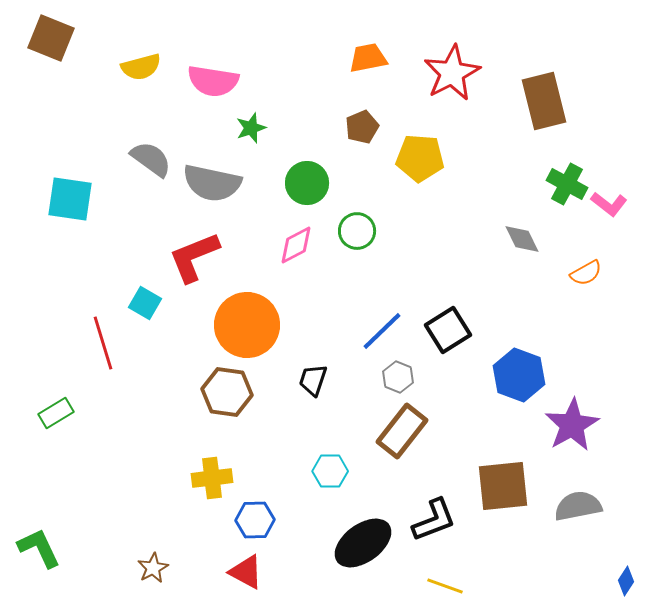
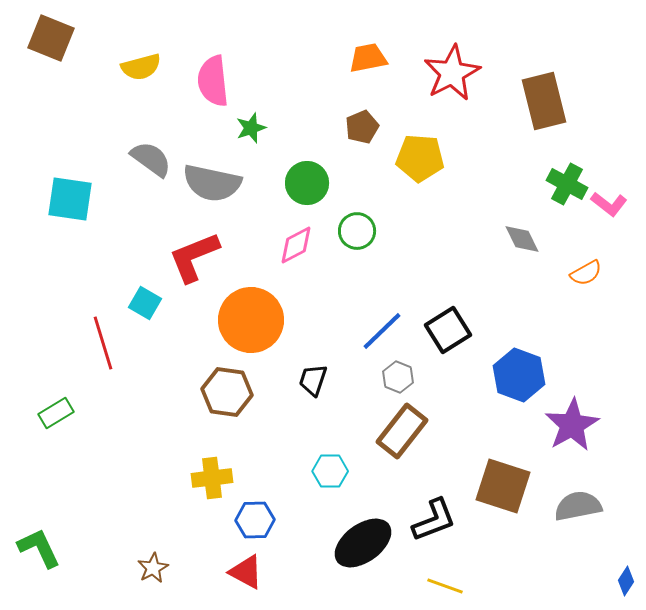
pink semicircle at (213, 81): rotated 75 degrees clockwise
orange circle at (247, 325): moved 4 px right, 5 px up
brown square at (503, 486): rotated 24 degrees clockwise
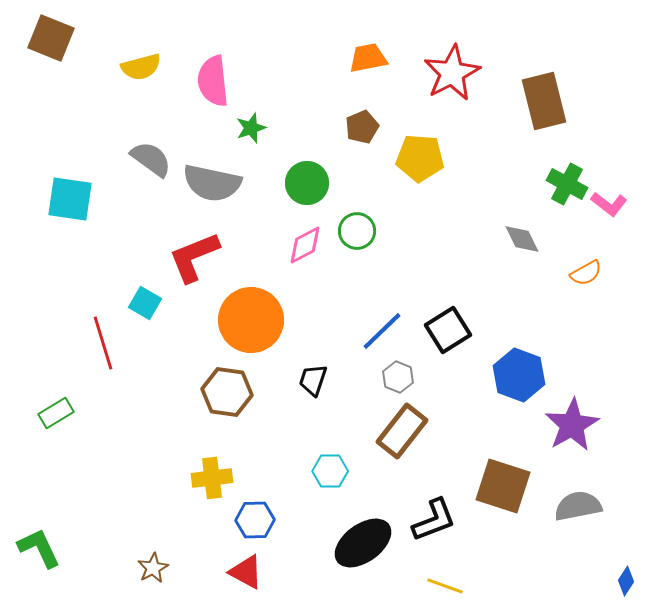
pink diamond at (296, 245): moved 9 px right
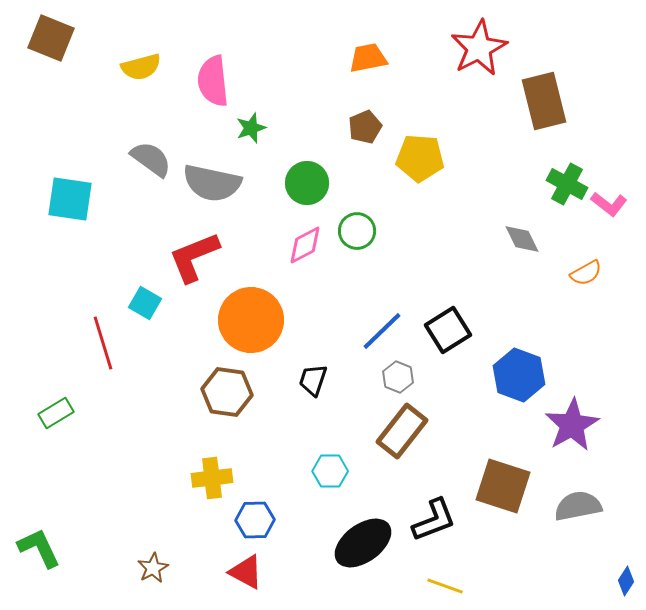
red star at (452, 73): moved 27 px right, 25 px up
brown pentagon at (362, 127): moved 3 px right
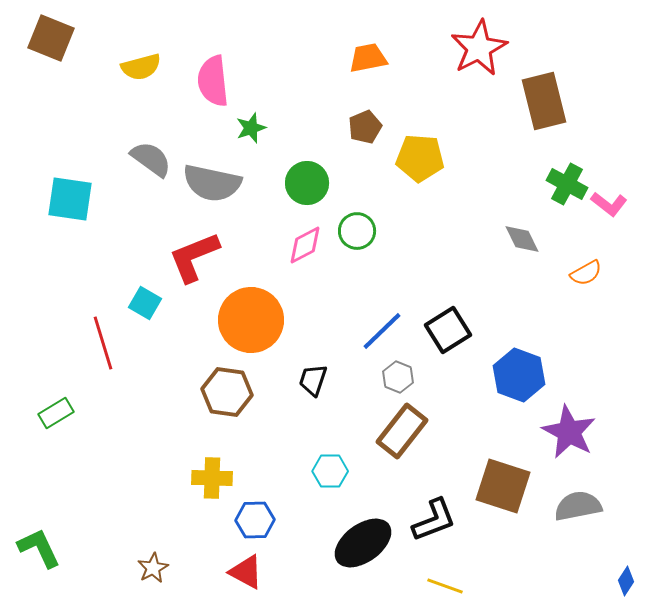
purple star at (572, 425): moved 3 px left, 7 px down; rotated 14 degrees counterclockwise
yellow cross at (212, 478): rotated 9 degrees clockwise
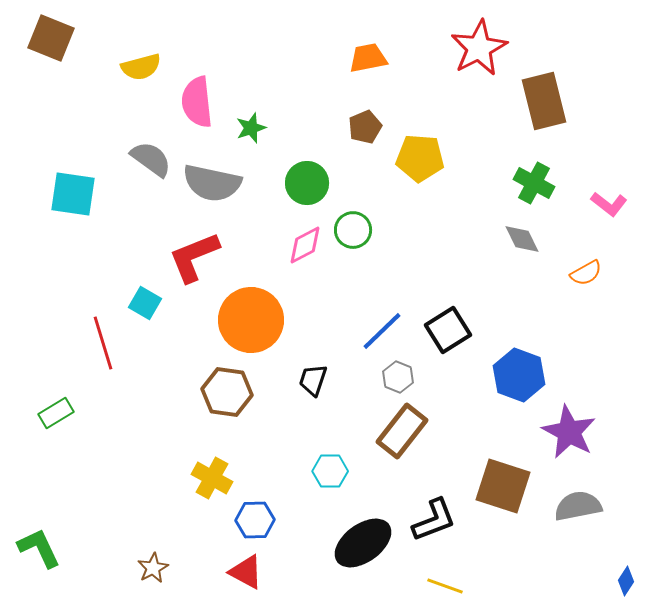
pink semicircle at (213, 81): moved 16 px left, 21 px down
green cross at (567, 184): moved 33 px left, 1 px up
cyan square at (70, 199): moved 3 px right, 5 px up
green circle at (357, 231): moved 4 px left, 1 px up
yellow cross at (212, 478): rotated 27 degrees clockwise
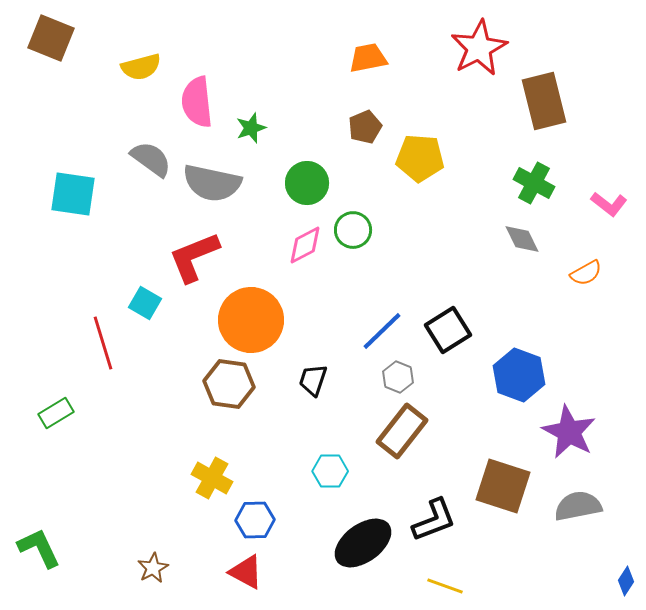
brown hexagon at (227, 392): moved 2 px right, 8 px up
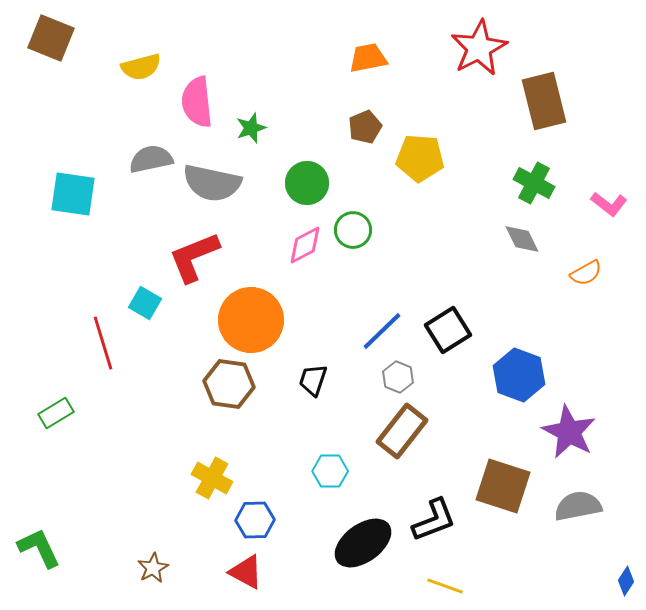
gray semicircle at (151, 159): rotated 48 degrees counterclockwise
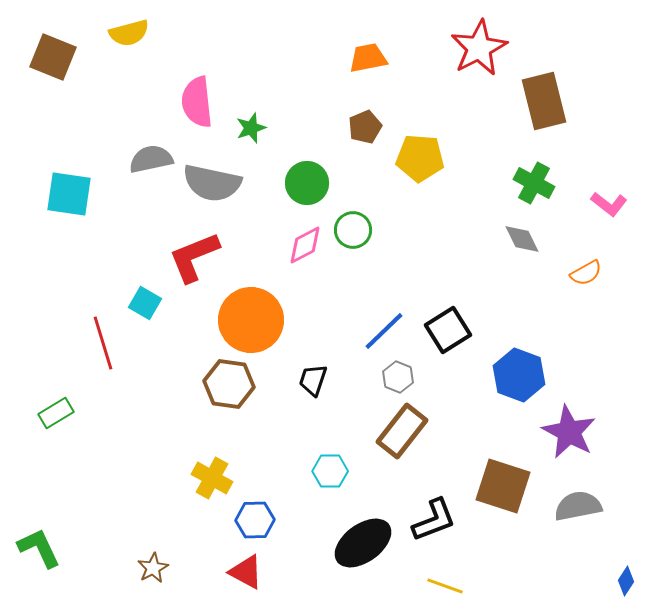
brown square at (51, 38): moved 2 px right, 19 px down
yellow semicircle at (141, 67): moved 12 px left, 34 px up
cyan square at (73, 194): moved 4 px left
blue line at (382, 331): moved 2 px right
